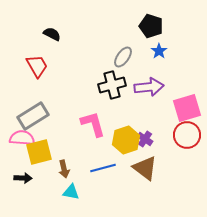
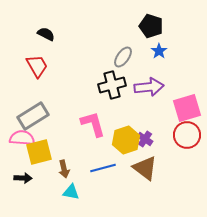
black semicircle: moved 6 px left
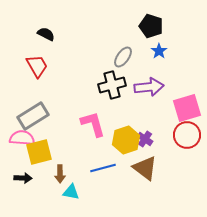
brown arrow: moved 4 px left, 5 px down; rotated 12 degrees clockwise
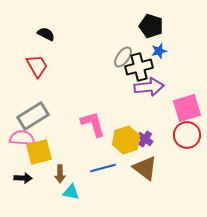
blue star: rotated 21 degrees clockwise
black cross: moved 27 px right, 18 px up
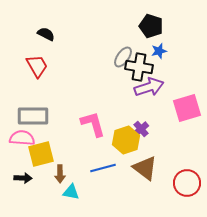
black cross: rotated 24 degrees clockwise
purple arrow: rotated 12 degrees counterclockwise
gray rectangle: rotated 32 degrees clockwise
red circle: moved 48 px down
purple cross: moved 4 px left, 10 px up; rotated 14 degrees clockwise
yellow square: moved 2 px right, 2 px down
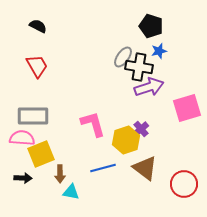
black semicircle: moved 8 px left, 8 px up
yellow square: rotated 8 degrees counterclockwise
red circle: moved 3 px left, 1 px down
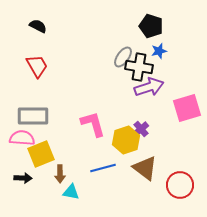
red circle: moved 4 px left, 1 px down
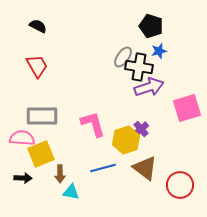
gray rectangle: moved 9 px right
